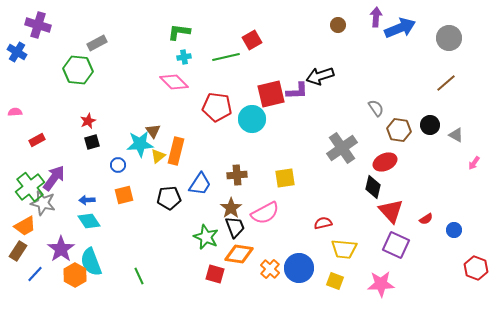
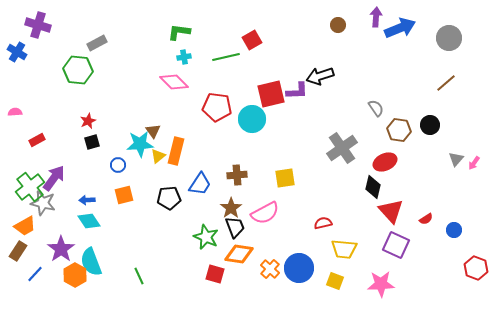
gray triangle at (456, 135): moved 24 px down; rotated 42 degrees clockwise
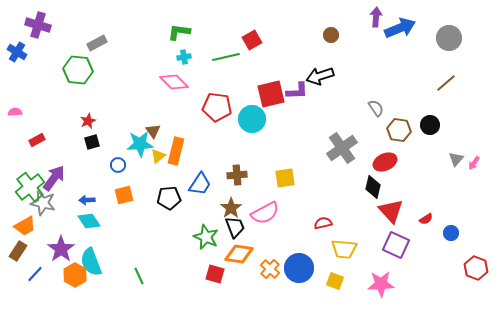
brown circle at (338, 25): moved 7 px left, 10 px down
blue circle at (454, 230): moved 3 px left, 3 px down
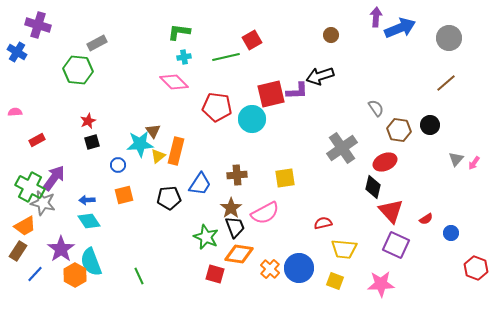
green cross at (30, 187): rotated 24 degrees counterclockwise
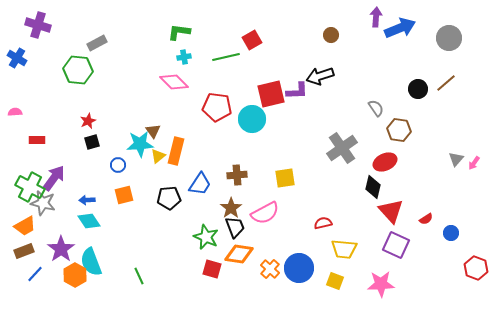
blue cross at (17, 52): moved 6 px down
black circle at (430, 125): moved 12 px left, 36 px up
red rectangle at (37, 140): rotated 28 degrees clockwise
brown rectangle at (18, 251): moved 6 px right; rotated 36 degrees clockwise
red square at (215, 274): moved 3 px left, 5 px up
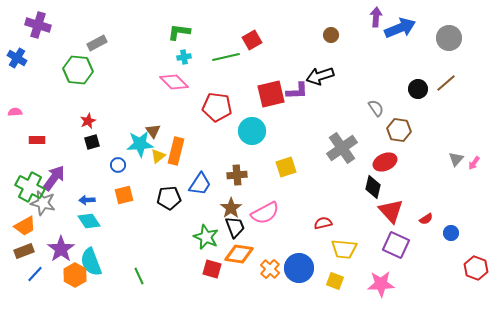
cyan circle at (252, 119): moved 12 px down
yellow square at (285, 178): moved 1 px right, 11 px up; rotated 10 degrees counterclockwise
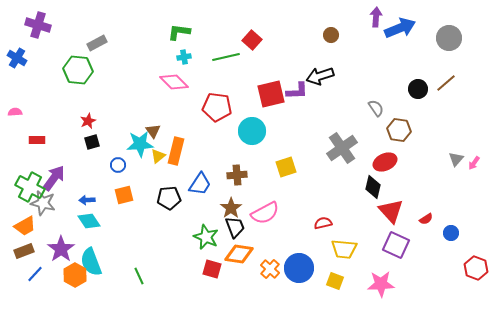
red square at (252, 40): rotated 18 degrees counterclockwise
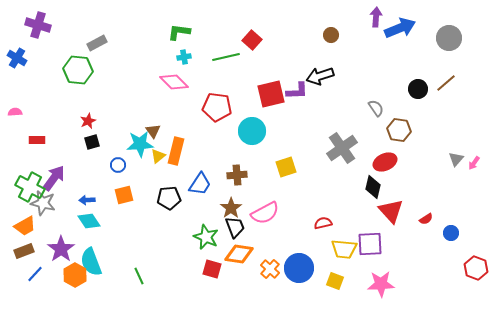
purple square at (396, 245): moved 26 px left, 1 px up; rotated 28 degrees counterclockwise
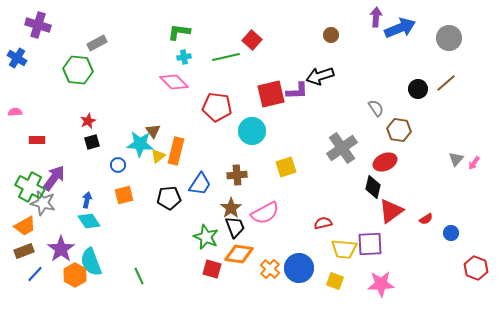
cyan star at (140, 144): rotated 8 degrees clockwise
blue arrow at (87, 200): rotated 105 degrees clockwise
red triangle at (391, 211): rotated 36 degrees clockwise
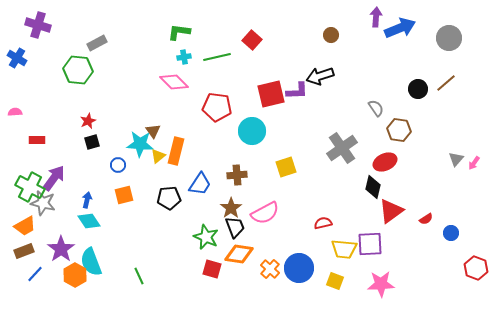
green line at (226, 57): moved 9 px left
